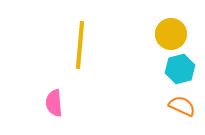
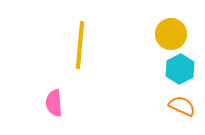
cyan hexagon: rotated 12 degrees counterclockwise
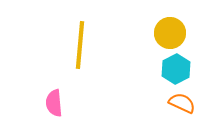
yellow circle: moved 1 px left, 1 px up
cyan hexagon: moved 4 px left
orange semicircle: moved 3 px up
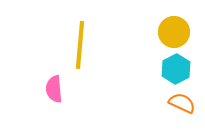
yellow circle: moved 4 px right, 1 px up
pink semicircle: moved 14 px up
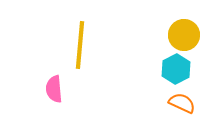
yellow circle: moved 10 px right, 3 px down
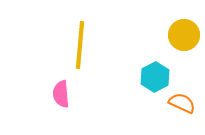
cyan hexagon: moved 21 px left, 8 px down
pink semicircle: moved 7 px right, 5 px down
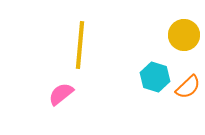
cyan hexagon: rotated 16 degrees counterclockwise
pink semicircle: rotated 56 degrees clockwise
orange semicircle: moved 6 px right, 16 px up; rotated 112 degrees clockwise
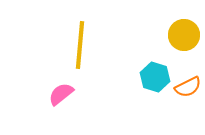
orange semicircle: rotated 16 degrees clockwise
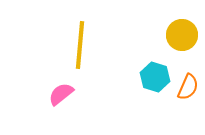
yellow circle: moved 2 px left
orange semicircle: rotated 40 degrees counterclockwise
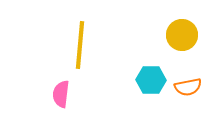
cyan hexagon: moved 4 px left, 3 px down; rotated 16 degrees counterclockwise
orange semicircle: rotated 56 degrees clockwise
pink semicircle: rotated 44 degrees counterclockwise
